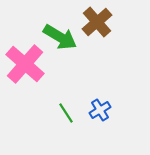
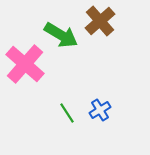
brown cross: moved 3 px right, 1 px up
green arrow: moved 1 px right, 2 px up
green line: moved 1 px right
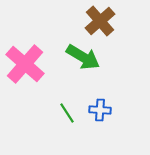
green arrow: moved 22 px right, 22 px down
blue cross: rotated 35 degrees clockwise
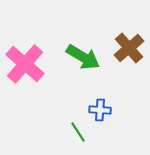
brown cross: moved 29 px right, 27 px down
green line: moved 11 px right, 19 px down
